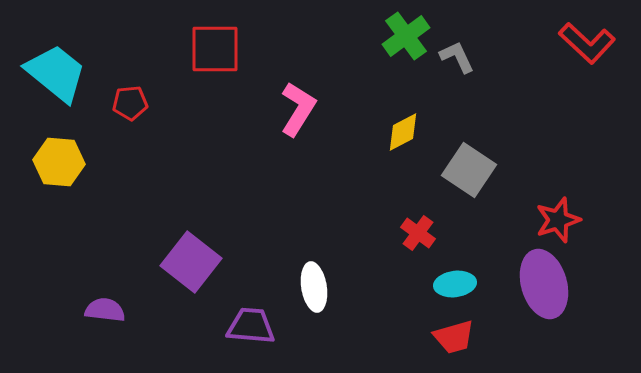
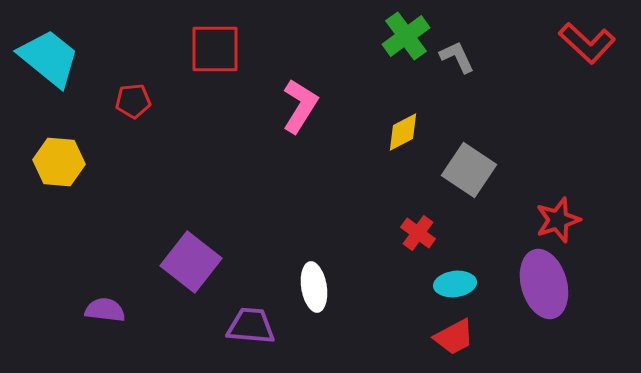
cyan trapezoid: moved 7 px left, 15 px up
red pentagon: moved 3 px right, 2 px up
pink L-shape: moved 2 px right, 3 px up
red trapezoid: rotated 12 degrees counterclockwise
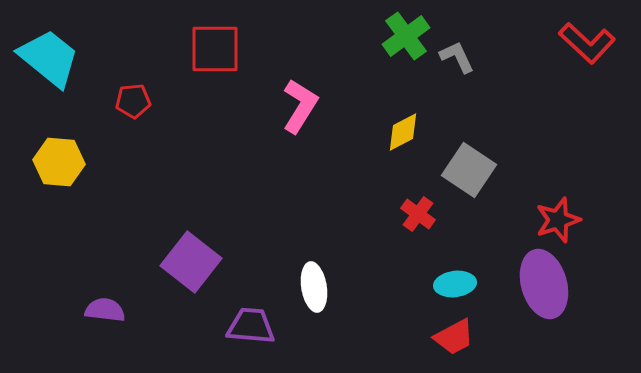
red cross: moved 19 px up
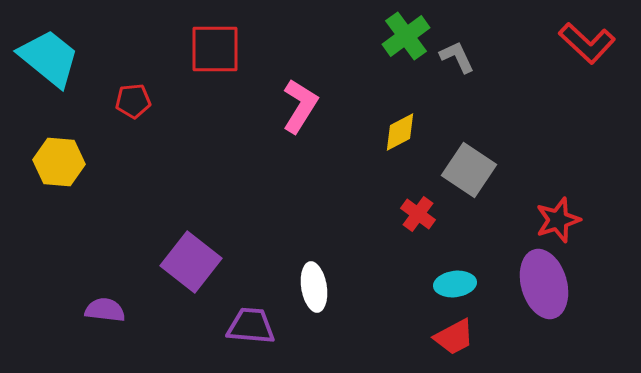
yellow diamond: moved 3 px left
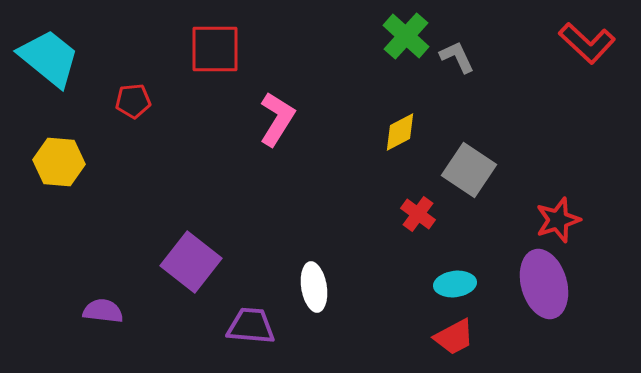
green cross: rotated 12 degrees counterclockwise
pink L-shape: moved 23 px left, 13 px down
purple semicircle: moved 2 px left, 1 px down
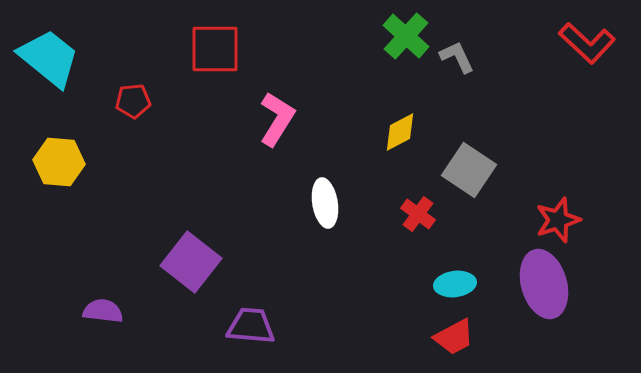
white ellipse: moved 11 px right, 84 px up
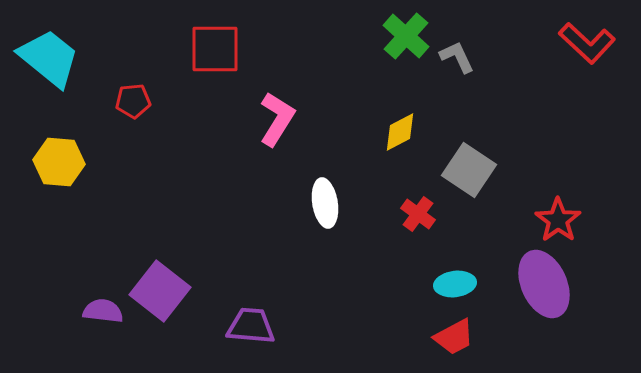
red star: rotated 18 degrees counterclockwise
purple square: moved 31 px left, 29 px down
purple ellipse: rotated 8 degrees counterclockwise
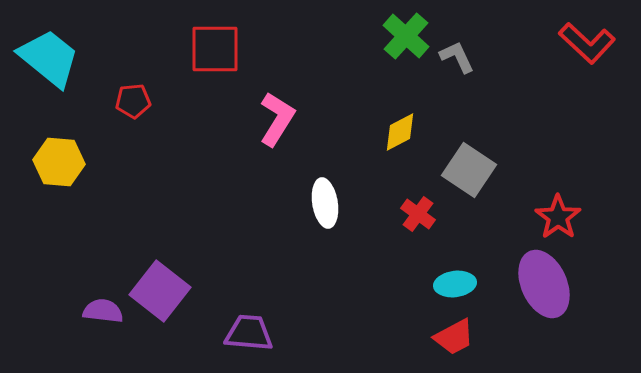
red star: moved 3 px up
purple trapezoid: moved 2 px left, 7 px down
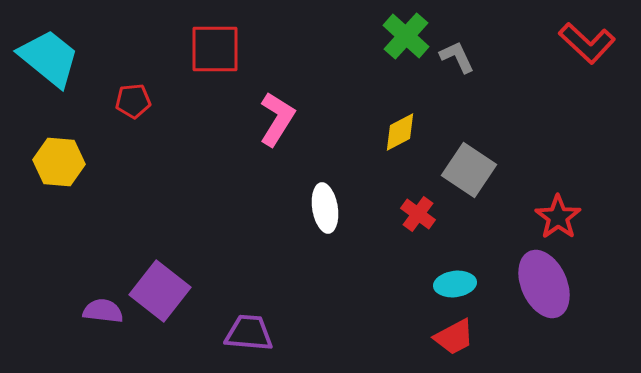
white ellipse: moved 5 px down
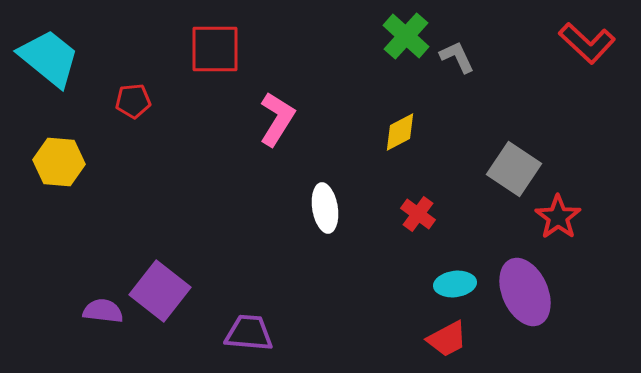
gray square: moved 45 px right, 1 px up
purple ellipse: moved 19 px left, 8 px down
red trapezoid: moved 7 px left, 2 px down
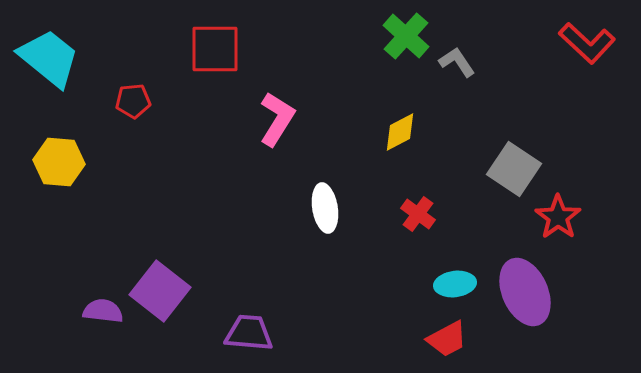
gray L-shape: moved 5 px down; rotated 9 degrees counterclockwise
